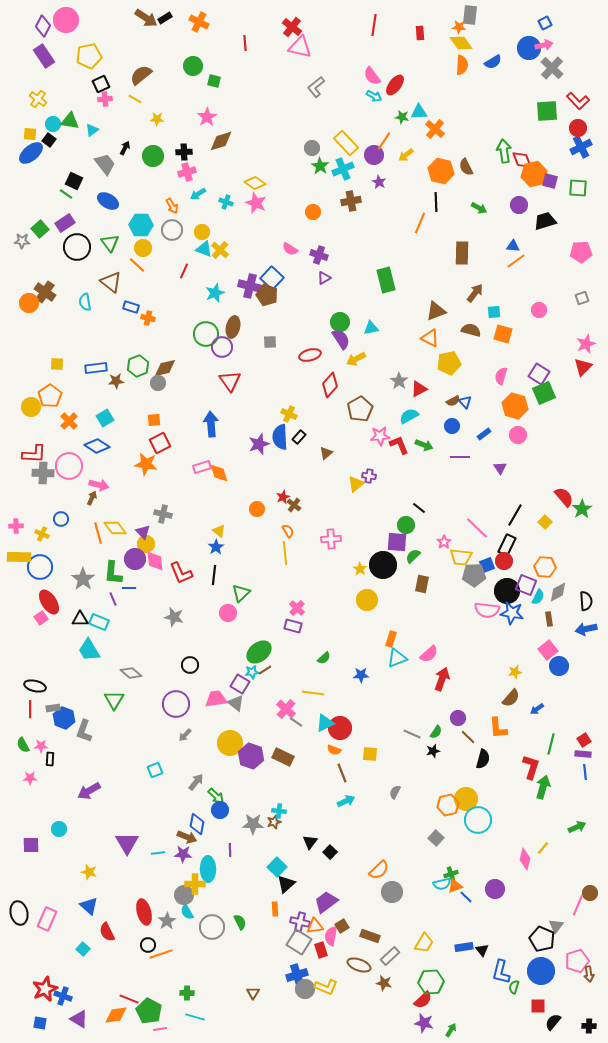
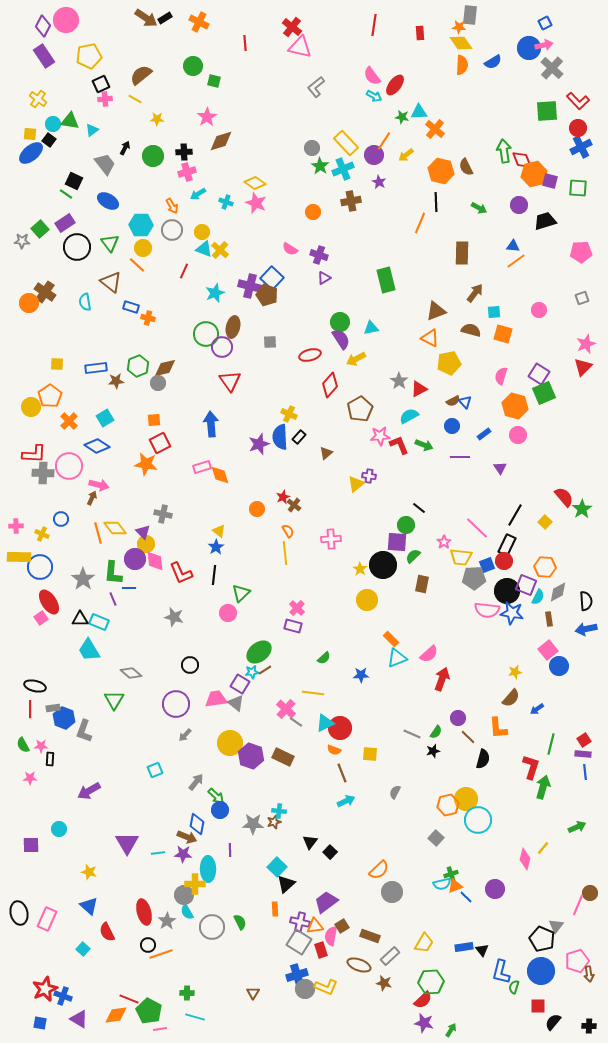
orange diamond at (219, 473): moved 1 px right, 2 px down
gray pentagon at (474, 575): moved 3 px down
orange rectangle at (391, 639): rotated 63 degrees counterclockwise
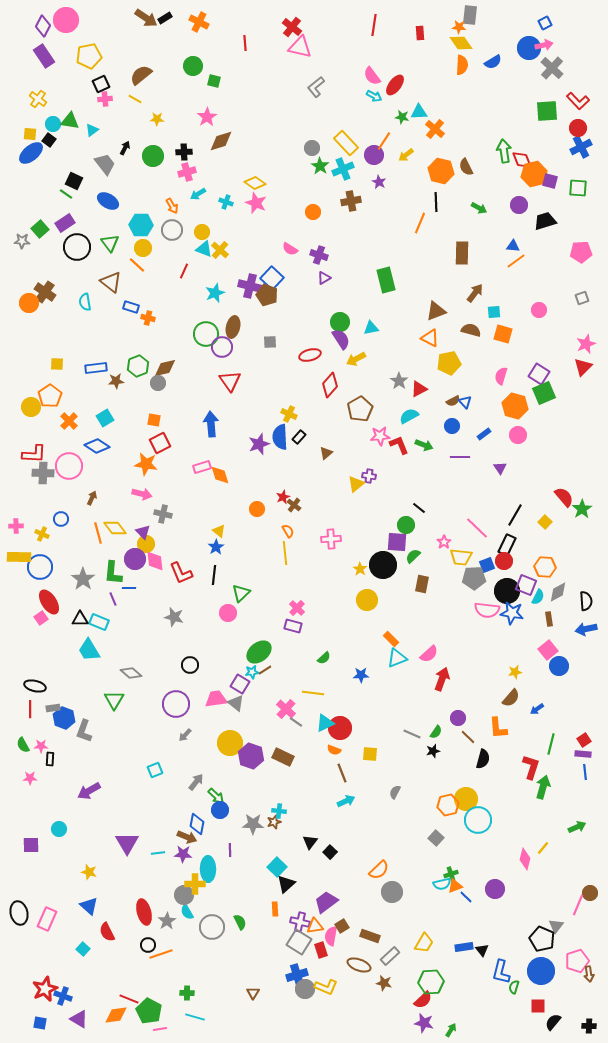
orange square at (154, 420): rotated 16 degrees clockwise
pink arrow at (99, 485): moved 43 px right, 9 px down
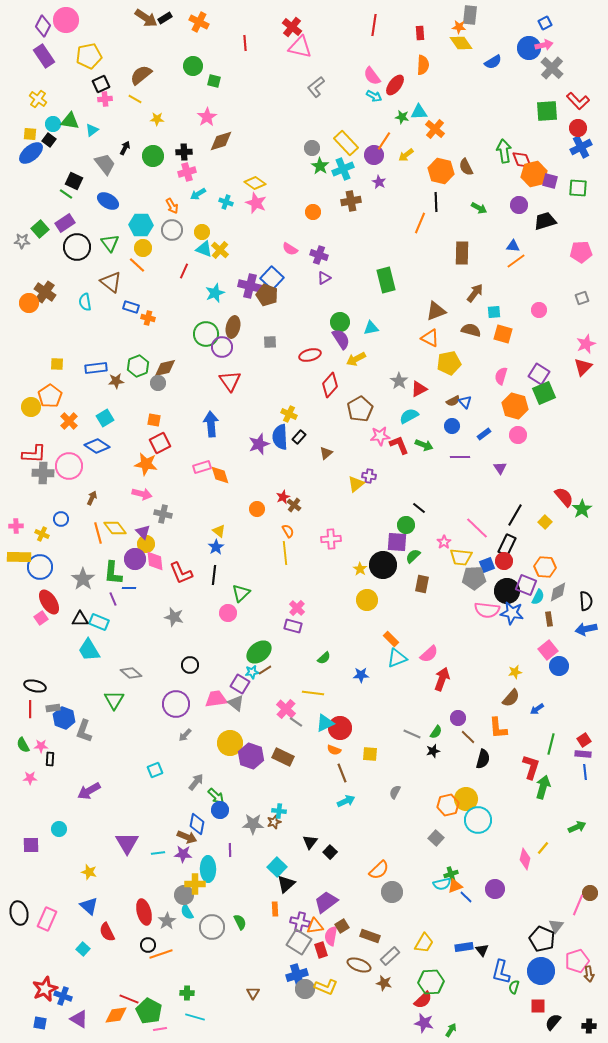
orange semicircle at (462, 65): moved 39 px left
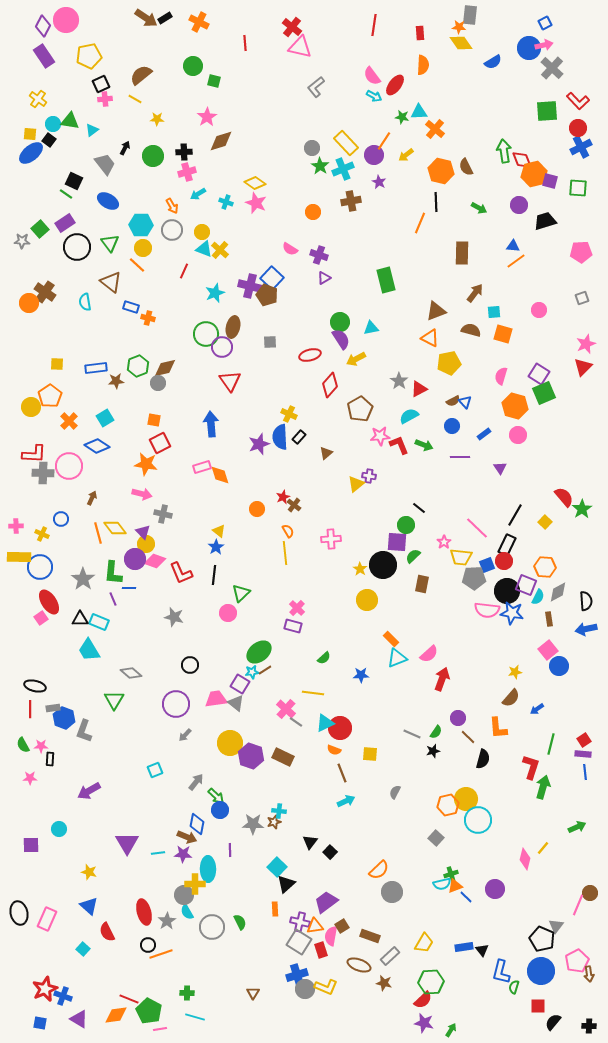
pink diamond at (155, 561): rotated 65 degrees counterclockwise
pink pentagon at (577, 961): rotated 10 degrees counterclockwise
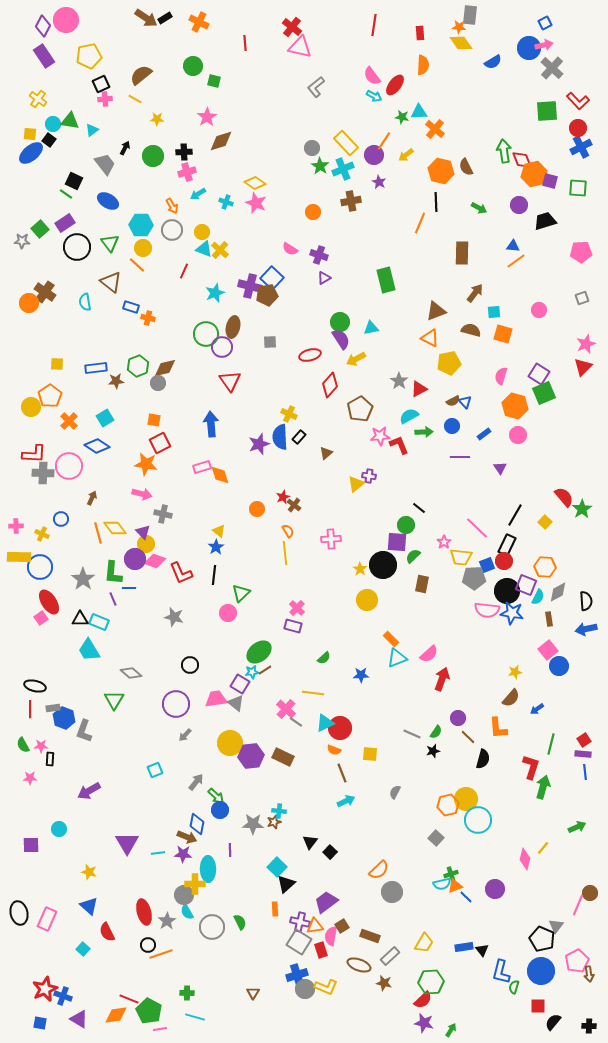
brown pentagon at (267, 295): rotated 30 degrees counterclockwise
green arrow at (424, 445): moved 13 px up; rotated 24 degrees counterclockwise
purple hexagon at (251, 756): rotated 25 degrees counterclockwise
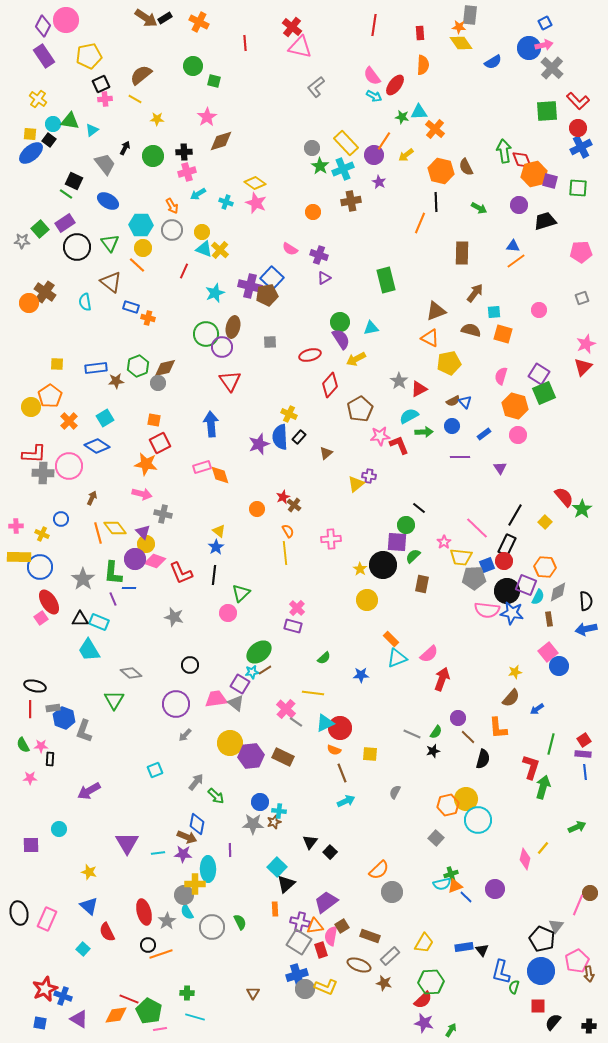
pink square at (548, 650): moved 2 px down
blue circle at (220, 810): moved 40 px right, 8 px up
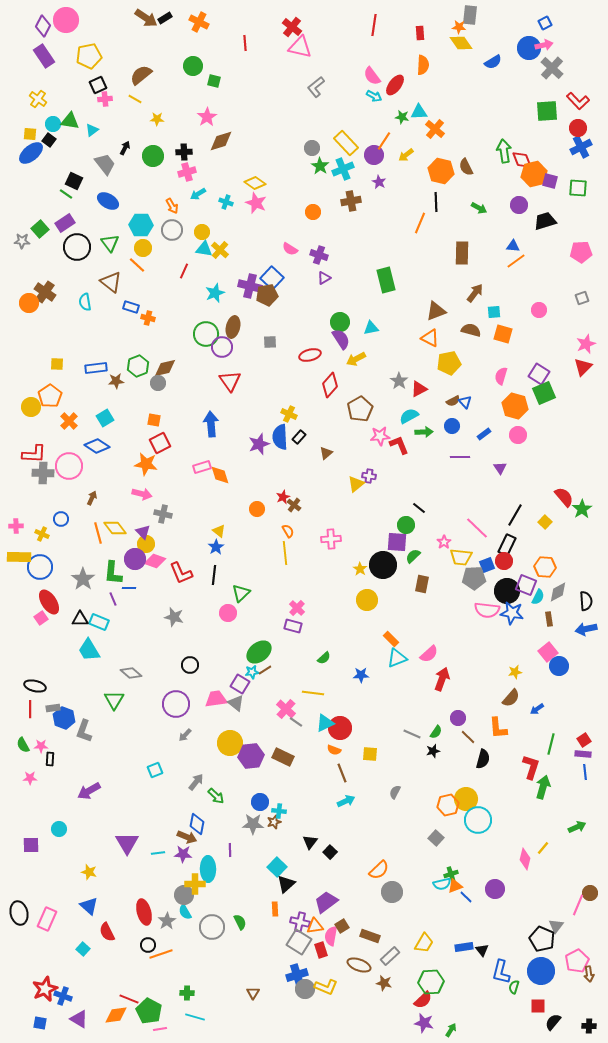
black square at (101, 84): moved 3 px left, 1 px down
cyan triangle at (204, 249): rotated 12 degrees counterclockwise
cyan semicircle at (187, 912): moved 2 px left
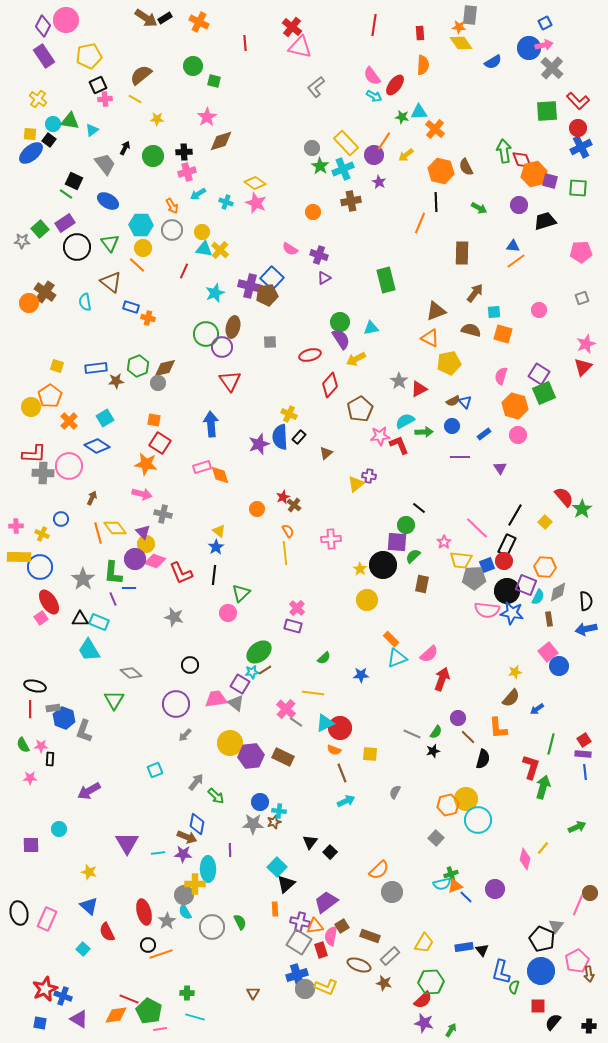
yellow square at (57, 364): moved 2 px down; rotated 16 degrees clockwise
cyan semicircle at (409, 416): moved 4 px left, 5 px down
red square at (160, 443): rotated 30 degrees counterclockwise
yellow trapezoid at (461, 557): moved 3 px down
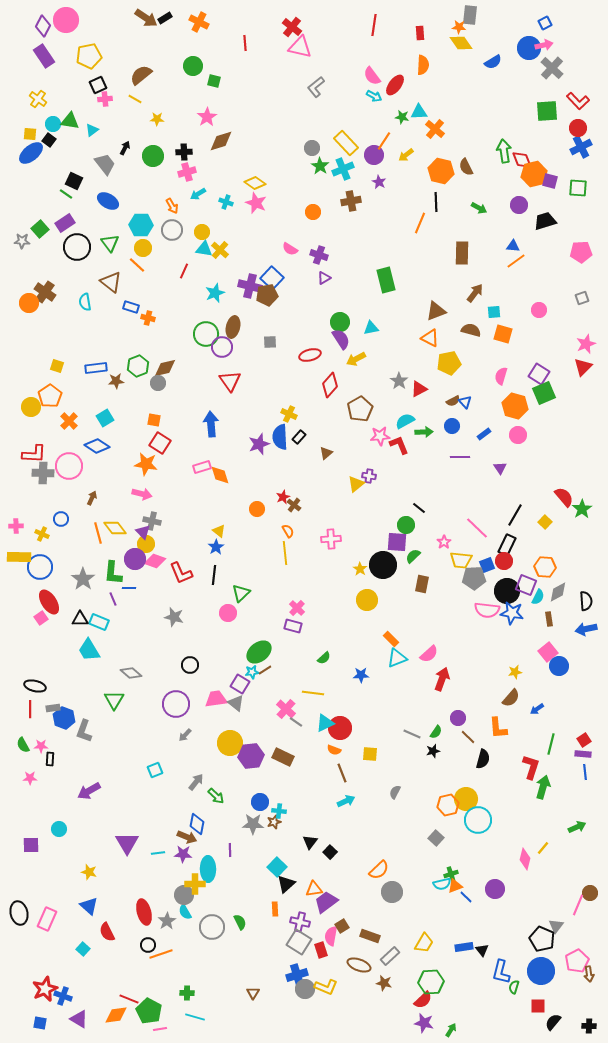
gray cross at (163, 514): moved 11 px left, 7 px down
orange triangle at (315, 926): moved 1 px left, 37 px up
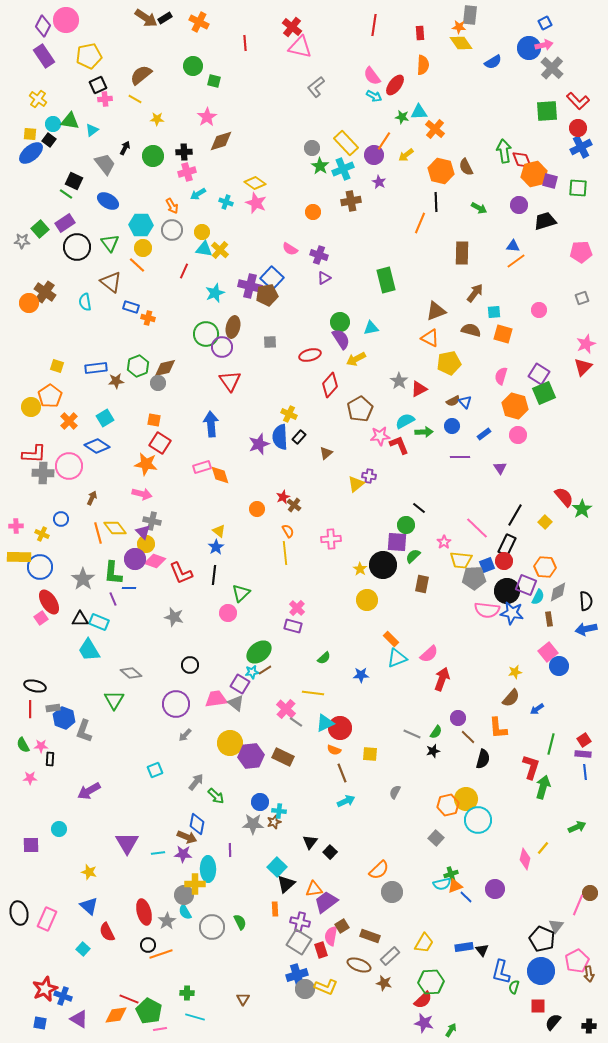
brown triangle at (253, 993): moved 10 px left, 6 px down
